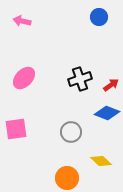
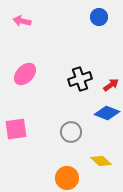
pink ellipse: moved 1 px right, 4 px up
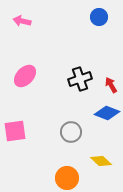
pink ellipse: moved 2 px down
red arrow: rotated 84 degrees counterclockwise
pink square: moved 1 px left, 2 px down
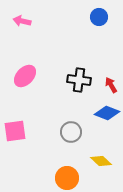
black cross: moved 1 px left, 1 px down; rotated 25 degrees clockwise
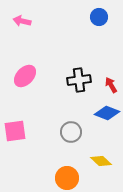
black cross: rotated 15 degrees counterclockwise
